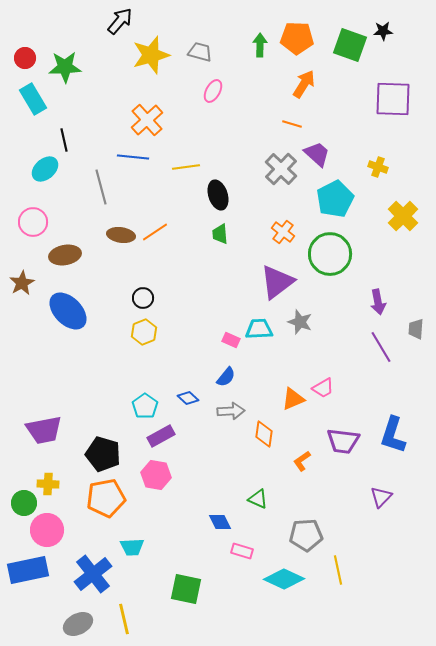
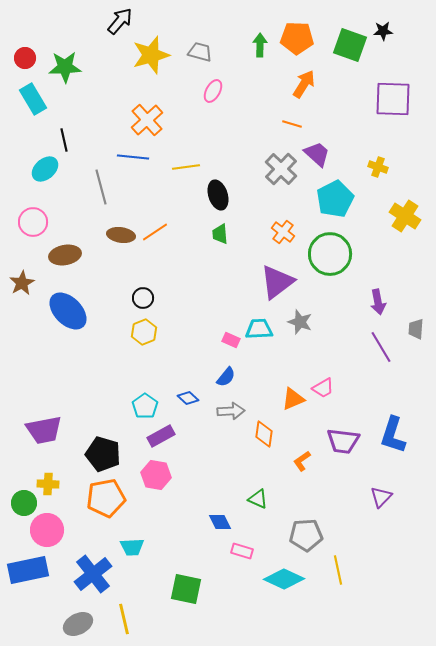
yellow cross at (403, 216): moved 2 px right; rotated 12 degrees counterclockwise
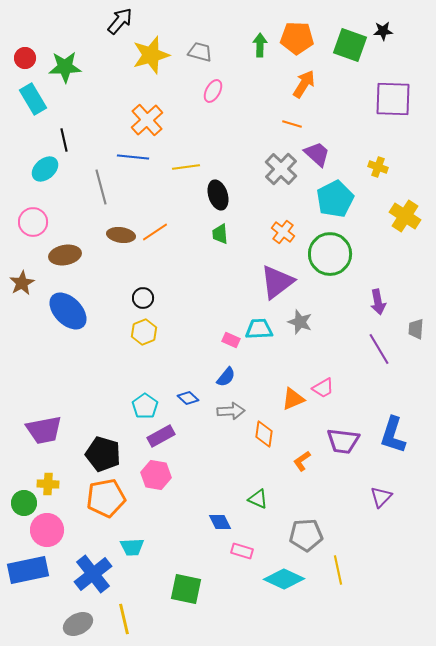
purple line at (381, 347): moved 2 px left, 2 px down
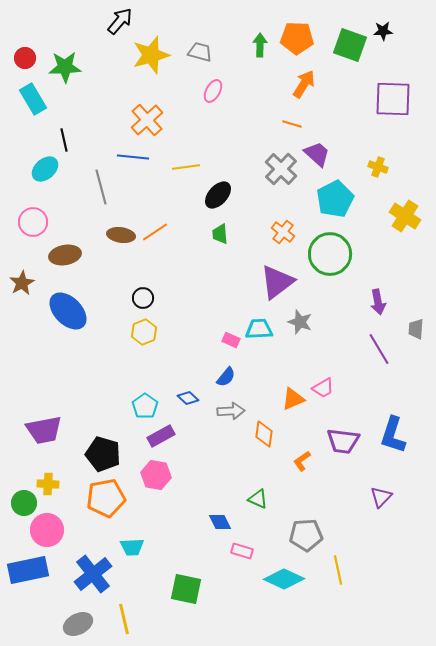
black ellipse at (218, 195): rotated 60 degrees clockwise
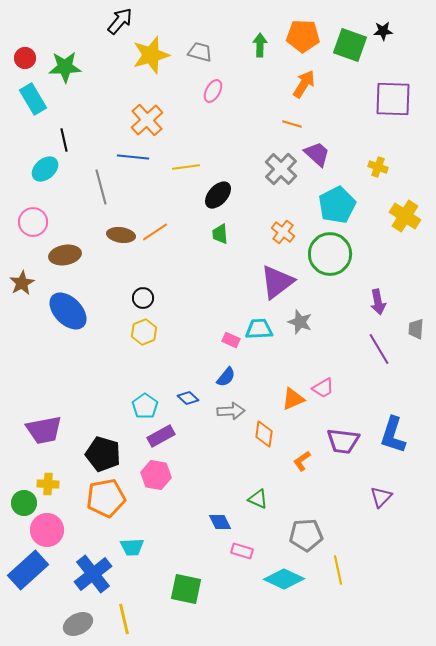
orange pentagon at (297, 38): moved 6 px right, 2 px up
cyan pentagon at (335, 199): moved 2 px right, 6 px down
blue rectangle at (28, 570): rotated 30 degrees counterclockwise
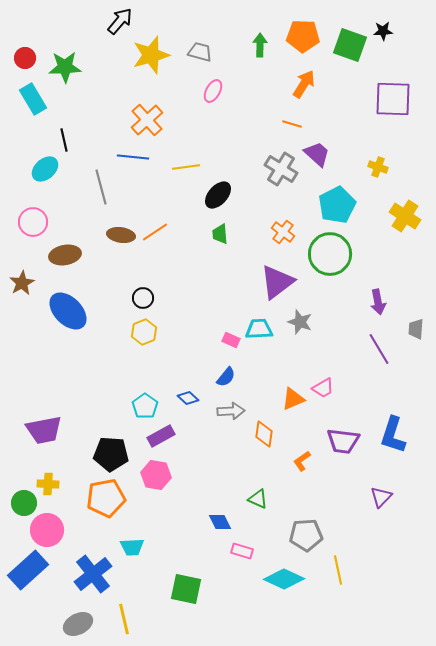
gray cross at (281, 169): rotated 12 degrees counterclockwise
black pentagon at (103, 454): moved 8 px right; rotated 12 degrees counterclockwise
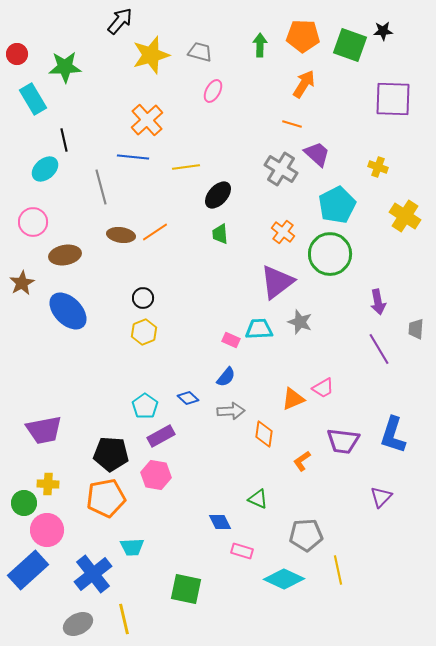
red circle at (25, 58): moved 8 px left, 4 px up
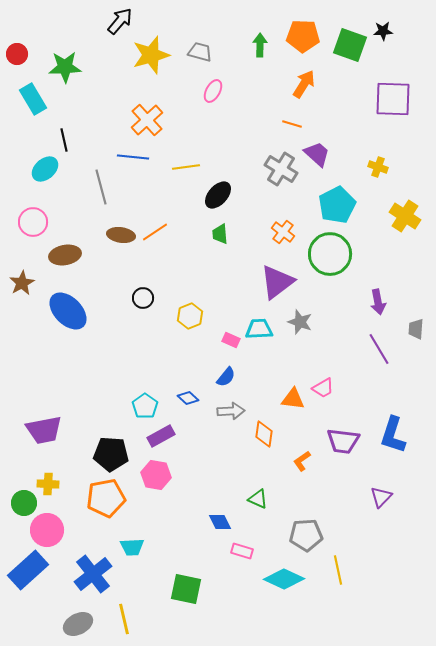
yellow hexagon at (144, 332): moved 46 px right, 16 px up
orange triangle at (293, 399): rotated 30 degrees clockwise
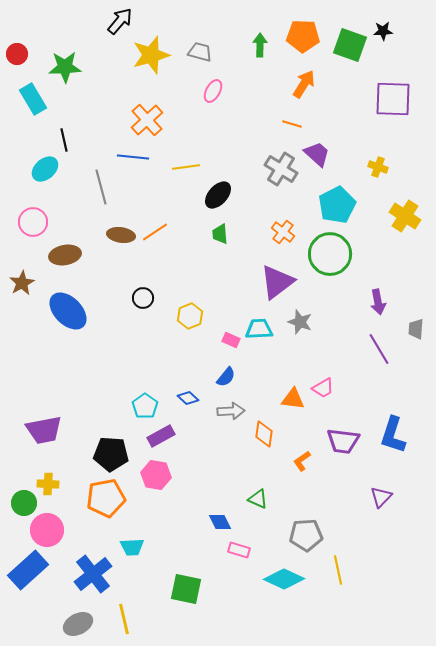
pink rectangle at (242, 551): moved 3 px left, 1 px up
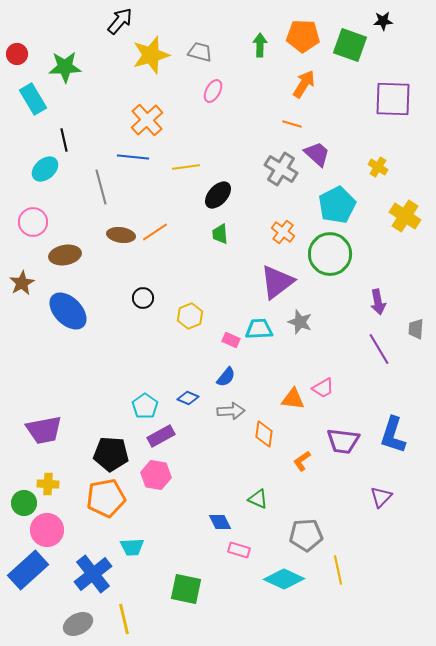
black star at (383, 31): moved 10 px up
yellow cross at (378, 167): rotated 12 degrees clockwise
blue diamond at (188, 398): rotated 20 degrees counterclockwise
